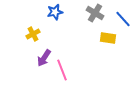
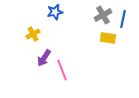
gray cross: moved 8 px right, 2 px down; rotated 30 degrees clockwise
blue line: rotated 54 degrees clockwise
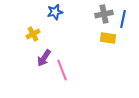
gray cross: moved 1 px right, 1 px up; rotated 18 degrees clockwise
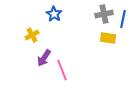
blue star: moved 1 px left, 2 px down; rotated 28 degrees counterclockwise
yellow cross: moved 1 px left, 1 px down
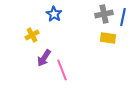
blue line: moved 2 px up
